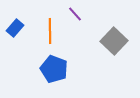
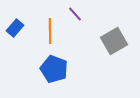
gray square: rotated 16 degrees clockwise
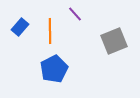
blue rectangle: moved 5 px right, 1 px up
gray square: rotated 8 degrees clockwise
blue pentagon: rotated 24 degrees clockwise
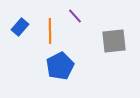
purple line: moved 2 px down
gray square: rotated 16 degrees clockwise
blue pentagon: moved 6 px right, 3 px up
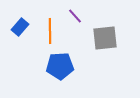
gray square: moved 9 px left, 3 px up
blue pentagon: rotated 24 degrees clockwise
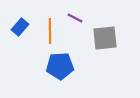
purple line: moved 2 px down; rotated 21 degrees counterclockwise
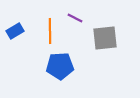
blue rectangle: moved 5 px left, 4 px down; rotated 18 degrees clockwise
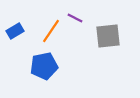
orange line: moved 1 px right; rotated 35 degrees clockwise
gray square: moved 3 px right, 2 px up
blue pentagon: moved 16 px left; rotated 8 degrees counterclockwise
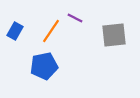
blue rectangle: rotated 30 degrees counterclockwise
gray square: moved 6 px right, 1 px up
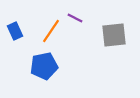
blue rectangle: rotated 54 degrees counterclockwise
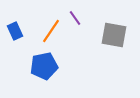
purple line: rotated 28 degrees clockwise
gray square: rotated 16 degrees clockwise
